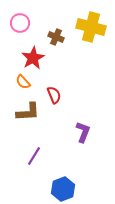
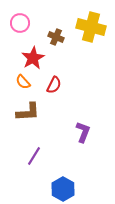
red semicircle: moved 10 px up; rotated 48 degrees clockwise
blue hexagon: rotated 10 degrees counterclockwise
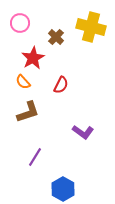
brown cross: rotated 21 degrees clockwise
red semicircle: moved 7 px right
brown L-shape: rotated 15 degrees counterclockwise
purple L-shape: rotated 105 degrees clockwise
purple line: moved 1 px right, 1 px down
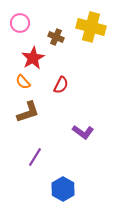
brown cross: rotated 21 degrees counterclockwise
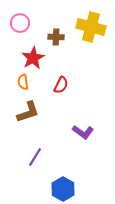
brown cross: rotated 21 degrees counterclockwise
orange semicircle: rotated 35 degrees clockwise
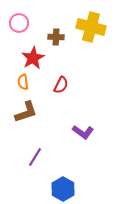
pink circle: moved 1 px left
brown L-shape: moved 2 px left
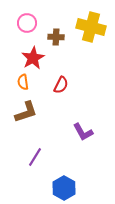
pink circle: moved 8 px right
purple L-shape: rotated 25 degrees clockwise
blue hexagon: moved 1 px right, 1 px up
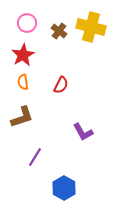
brown cross: moved 3 px right, 6 px up; rotated 35 degrees clockwise
red star: moved 10 px left, 3 px up
brown L-shape: moved 4 px left, 5 px down
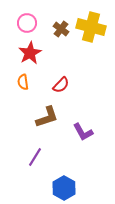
brown cross: moved 2 px right, 2 px up
red star: moved 7 px right, 2 px up
red semicircle: rotated 18 degrees clockwise
brown L-shape: moved 25 px right
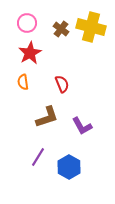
red semicircle: moved 1 px right, 1 px up; rotated 66 degrees counterclockwise
purple L-shape: moved 1 px left, 6 px up
purple line: moved 3 px right
blue hexagon: moved 5 px right, 21 px up
